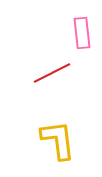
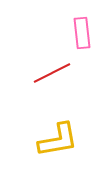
yellow L-shape: rotated 87 degrees clockwise
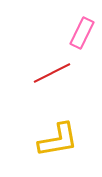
pink rectangle: rotated 32 degrees clockwise
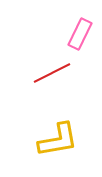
pink rectangle: moved 2 px left, 1 px down
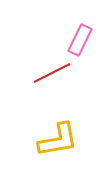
pink rectangle: moved 6 px down
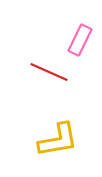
red line: moved 3 px left, 1 px up; rotated 51 degrees clockwise
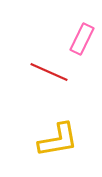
pink rectangle: moved 2 px right, 1 px up
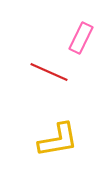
pink rectangle: moved 1 px left, 1 px up
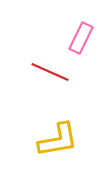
red line: moved 1 px right
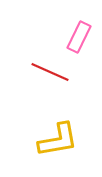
pink rectangle: moved 2 px left, 1 px up
